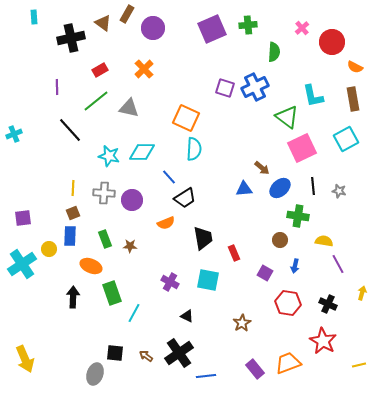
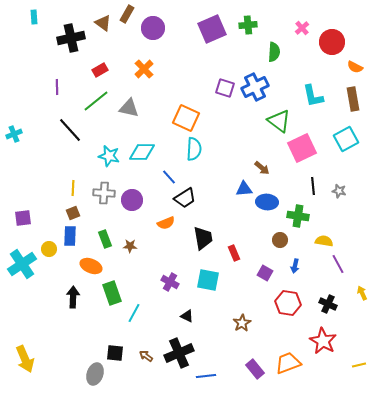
green triangle at (287, 117): moved 8 px left, 4 px down
blue ellipse at (280, 188): moved 13 px left, 14 px down; rotated 45 degrees clockwise
yellow arrow at (362, 293): rotated 40 degrees counterclockwise
black cross at (179, 353): rotated 12 degrees clockwise
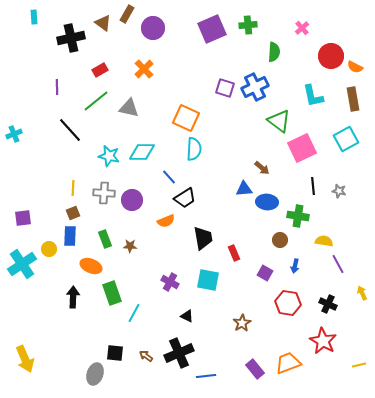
red circle at (332, 42): moved 1 px left, 14 px down
orange semicircle at (166, 223): moved 2 px up
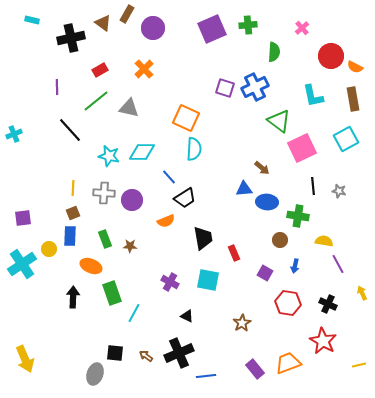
cyan rectangle at (34, 17): moved 2 px left, 3 px down; rotated 72 degrees counterclockwise
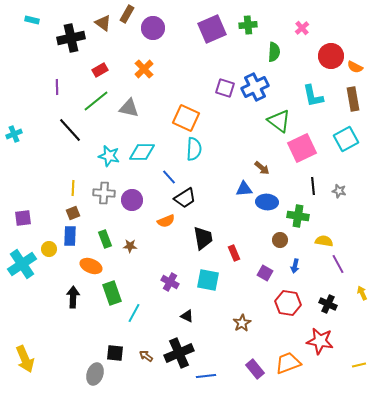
red star at (323, 341): moved 3 px left; rotated 20 degrees counterclockwise
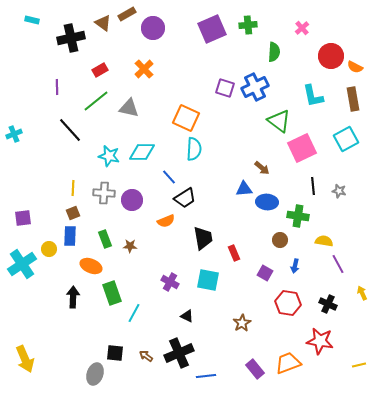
brown rectangle at (127, 14): rotated 30 degrees clockwise
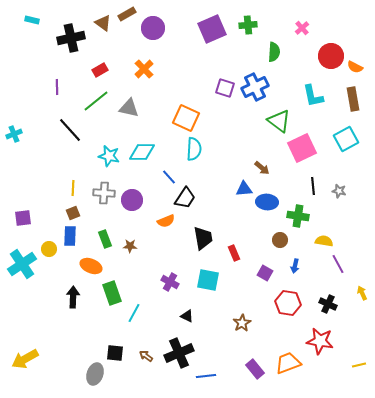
black trapezoid at (185, 198): rotated 25 degrees counterclockwise
yellow arrow at (25, 359): rotated 84 degrees clockwise
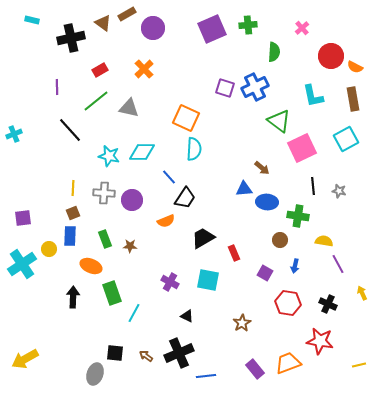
black trapezoid at (203, 238): rotated 110 degrees counterclockwise
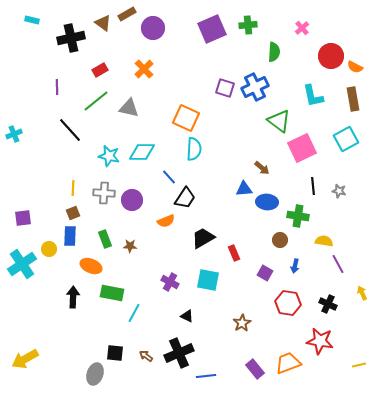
green rectangle at (112, 293): rotated 60 degrees counterclockwise
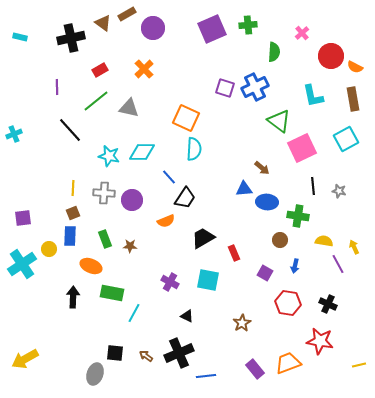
cyan rectangle at (32, 20): moved 12 px left, 17 px down
pink cross at (302, 28): moved 5 px down
yellow arrow at (362, 293): moved 8 px left, 46 px up
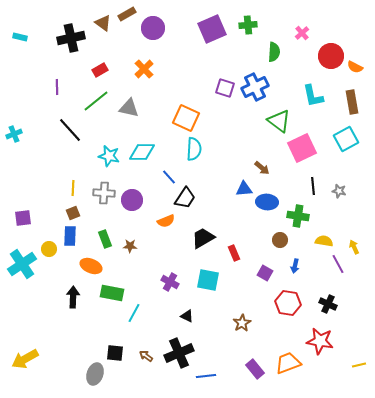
brown rectangle at (353, 99): moved 1 px left, 3 px down
